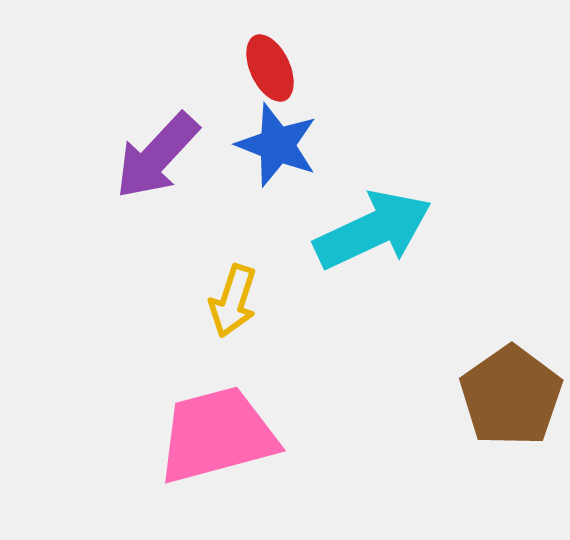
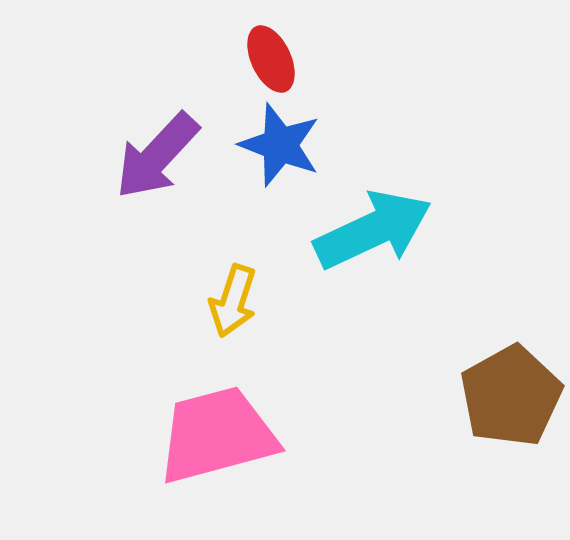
red ellipse: moved 1 px right, 9 px up
blue star: moved 3 px right
brown pentagon: rotated 6 degrees clockwise
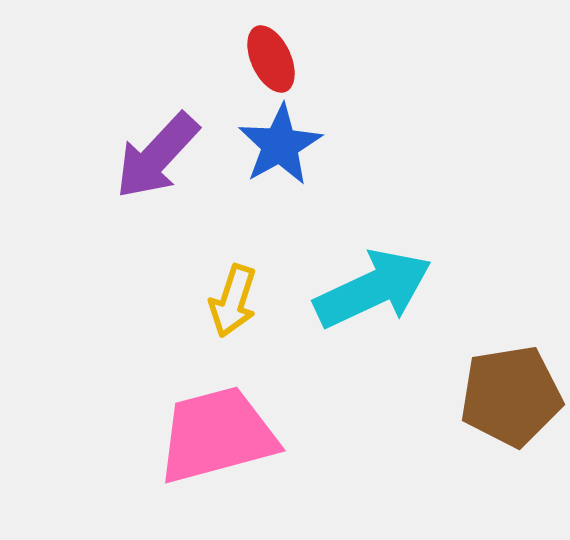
blue star: rotated 22 degrees clockwise
cyan arrow: moved 59 px down
brown pentagon: rotated 20 degrees clockwise
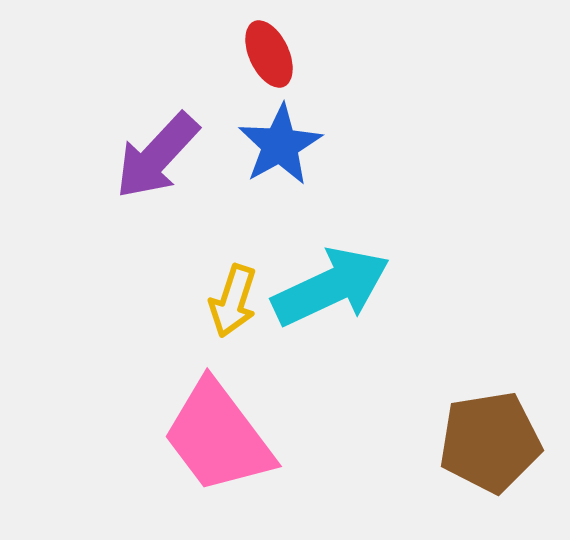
red ellipse: moved 2 px left, 5 px up
cyan arrow: moved 42 px left, 2 px up
brown pentagon: moved 21 px left, 46 px down
pink trapezoid: moved 1 px right, 2 px down; rotated 112 degrees counterclockwise
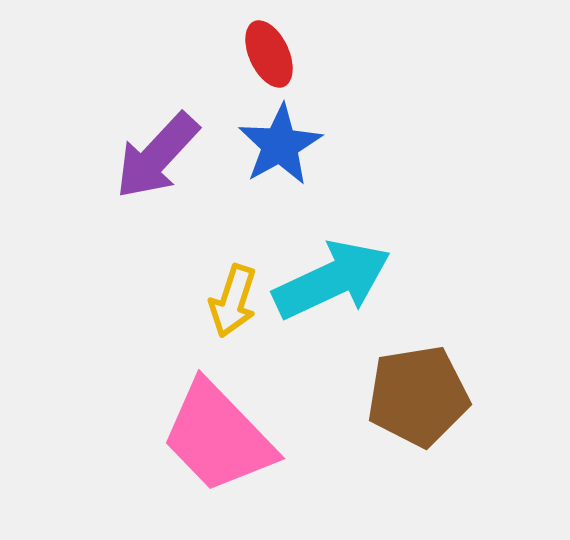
cyan arrow: moved 1 px right, 7 px up
pink trapezoid: rotated 7 degrees counterclockwise
brown pentagon: moved 72 px left, 46 px up
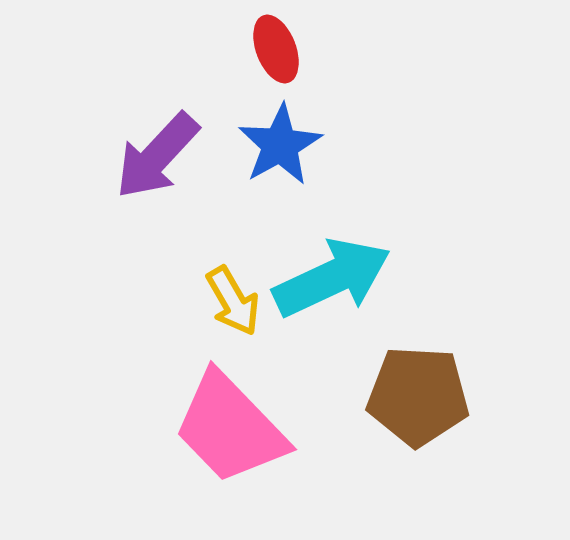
red ellipse: moved 7 px right, 5 px up; rotated 4 degrees clockwise
cyan arrow: moved 2 px up
yellow arrow: rotated 48 degrees counterclockwise
brown pentagon: rotated 12 degrees clockwise
pink trapezoid: moved 12 px right, 9 px up
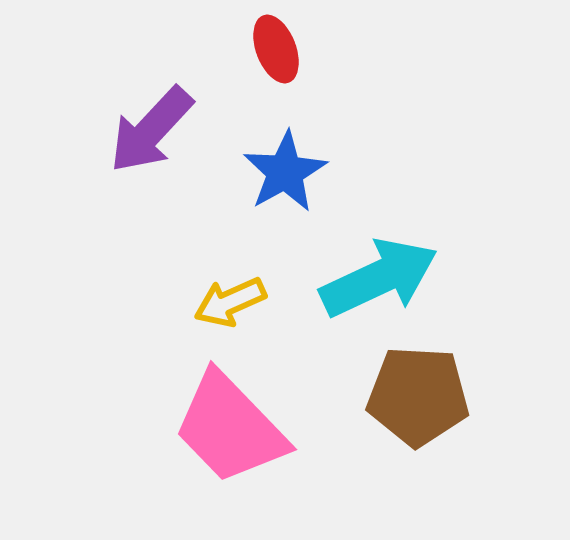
blue star: moved 5 px right, 27 px down
purple arrow: moved 6 px left, 26 px up
cyan arrow: moved 47 px right
yellow arrow: moved 3 px left, 1 px down; rotated 96 degrees clockwise
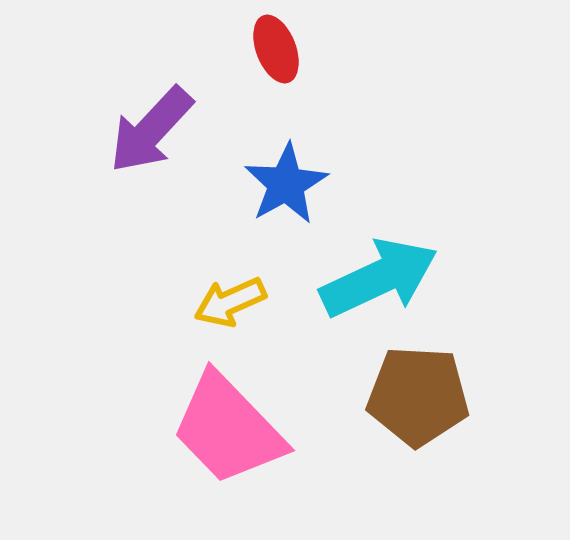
blue star: moved 1 px right, 12 px down
pink trapezoid: moved 2 px left, 1 px down
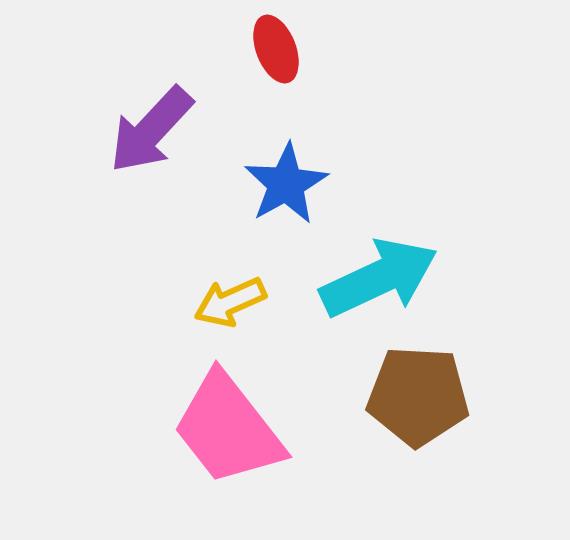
pink trapezoid: rotated 6 degrees clockwise
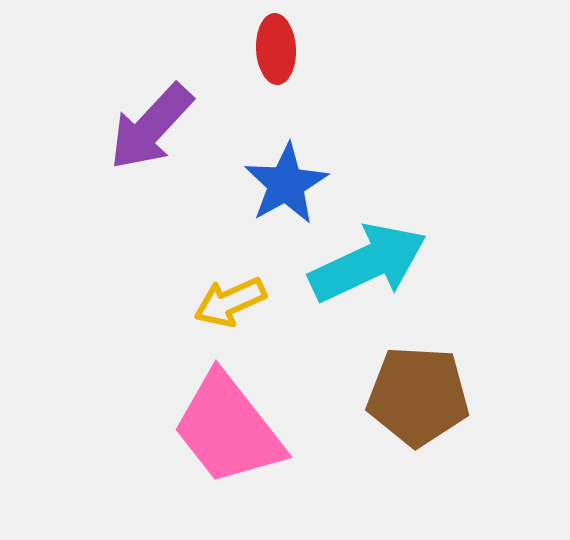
red ellipse: rotated 18 degrees clockwise
purple arrow: moved 3 px up
cyan arrow: moved 11 px left, 15 px up
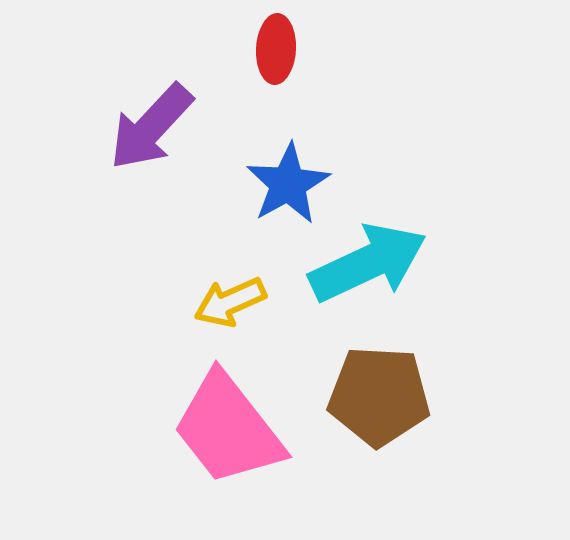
red ellipse: rotated 6 degrees clockwise
blue star: moved 2 px right
brown pentagon: moved 39 px left
